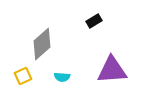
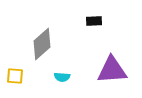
black rectangle: rotated 28 degrees clockwise
yellow square: moved 8 px left; rotated 30 degrees clockwise
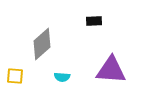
purple triangle: moved 1 px left; rotated 8 degrees clockwise
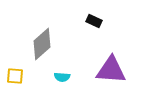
black rectangle: rotated 28 degrees clockwise
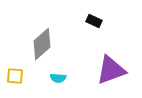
purple triangle: rotated 24 degrees counterclockwise
cyan semicircle: moved 4 px left, 1 px down
